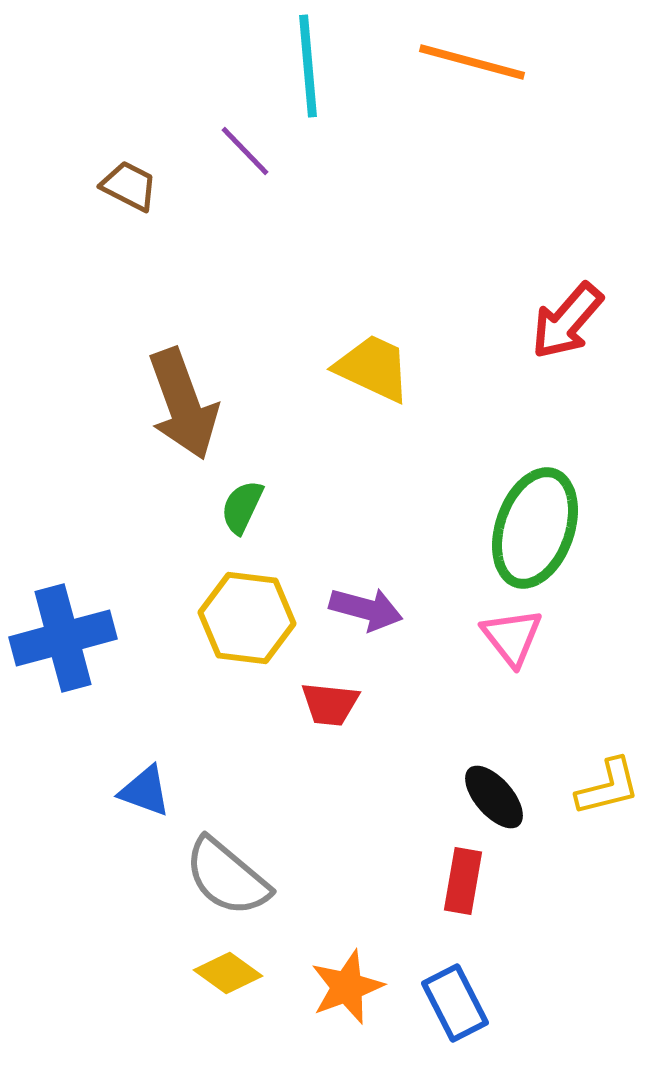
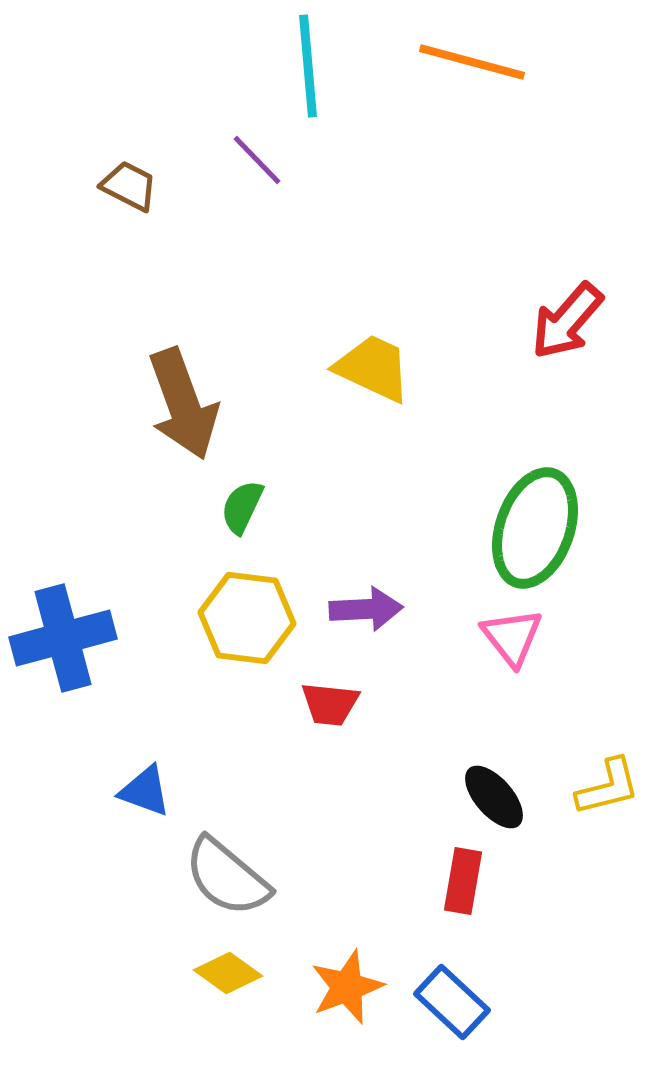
purple line: moved 12 px right, 9 px down
purple arrow: rotated 18 degrees counterclockwise
blue rectangle: moved 3 px left, 1 px up; rotated 20 degrees counterclockwise
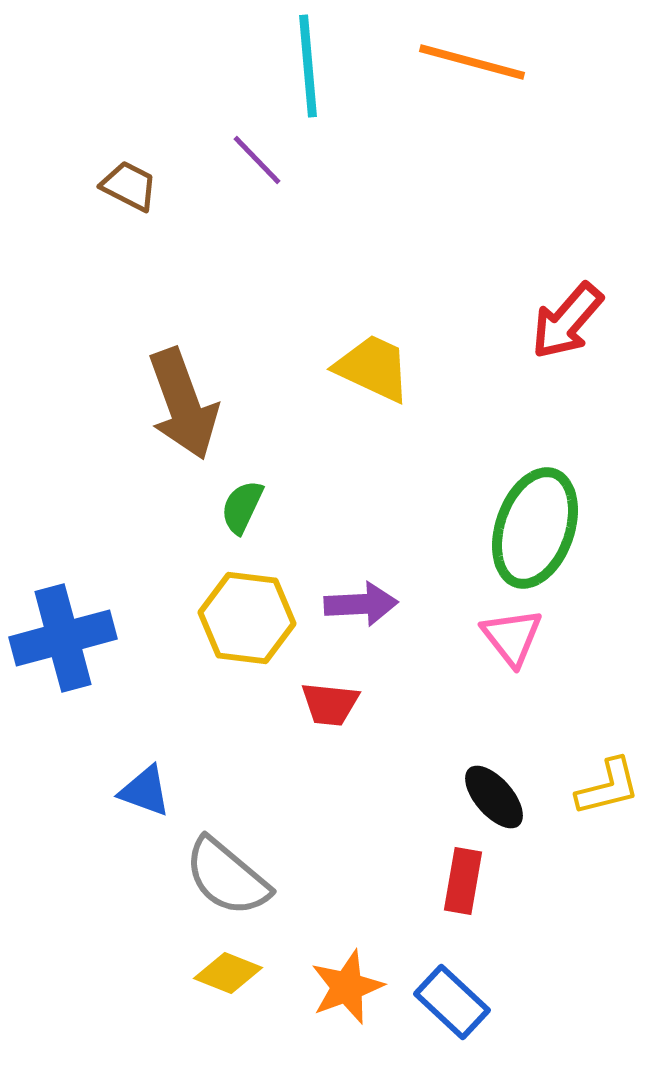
purple arrow: moved 5 px left, 5 px up
yellow diamond: rotated 14 degrees counterclockwise
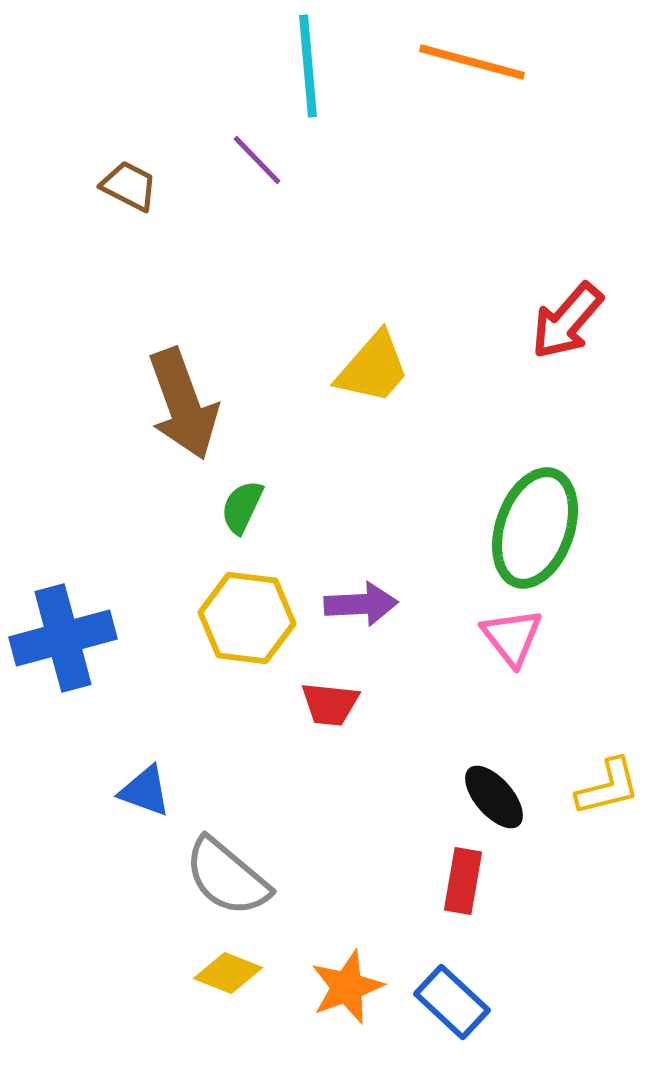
yellow trapezoid: rotated 106 degrees clockwise
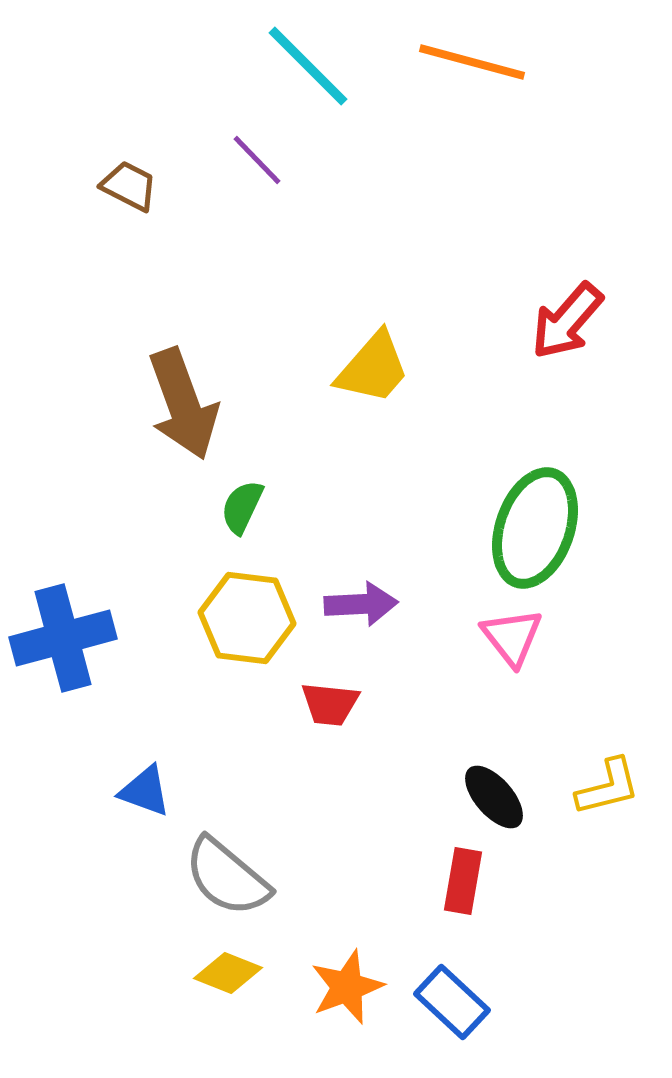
cyan line: rotated 40 degrees counterclockwise
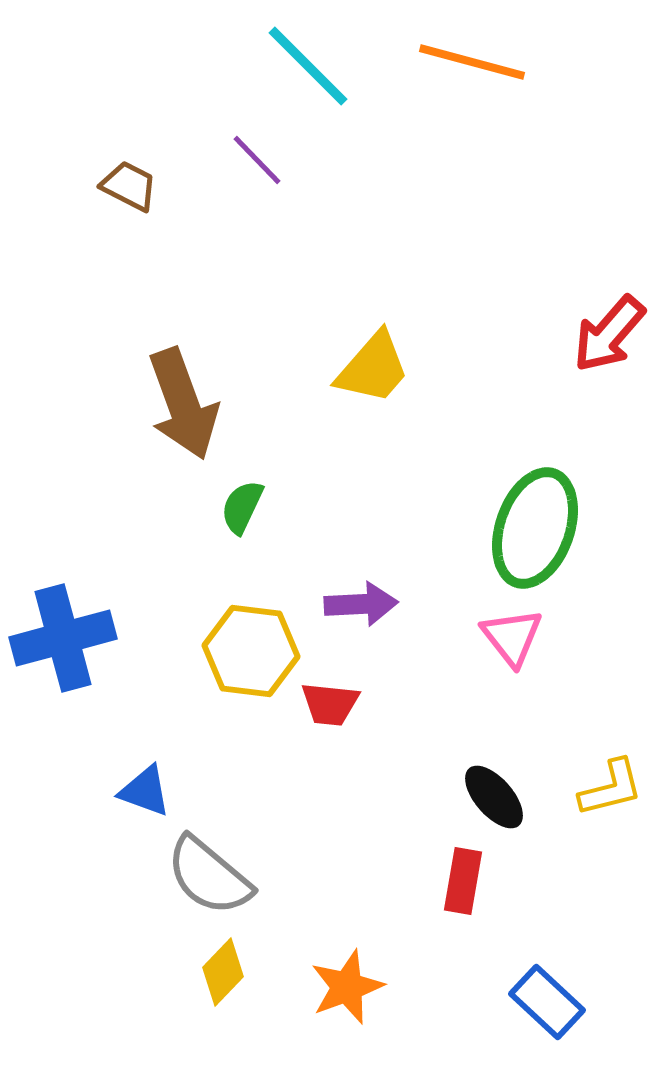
red arrow: moved 42 px right, 13 px down
yellow hexagon: moved 4 px right, 33 px down
yellow L-shape: moved 3 px right, 1 px down
gray semicircle: moved 18 px left, 1 px up
yellow diamond: moved 5 px left, 1 px up; rotated 68 degrees counterclockwise
blue rectangle: moved 95 px right
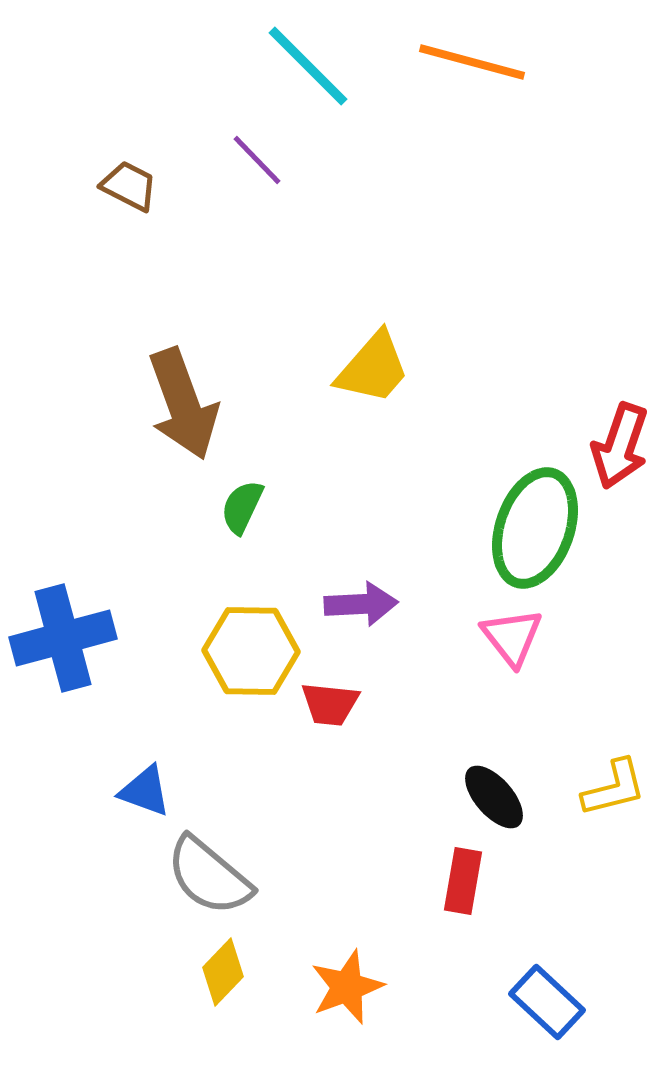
red arrow: moved 11 px right, 112 px down; rotated 22 degrees counterclockwise
yellow hexagon: rotated 6 degrees counterclockwise
yellow L-shape: moved 3 px right
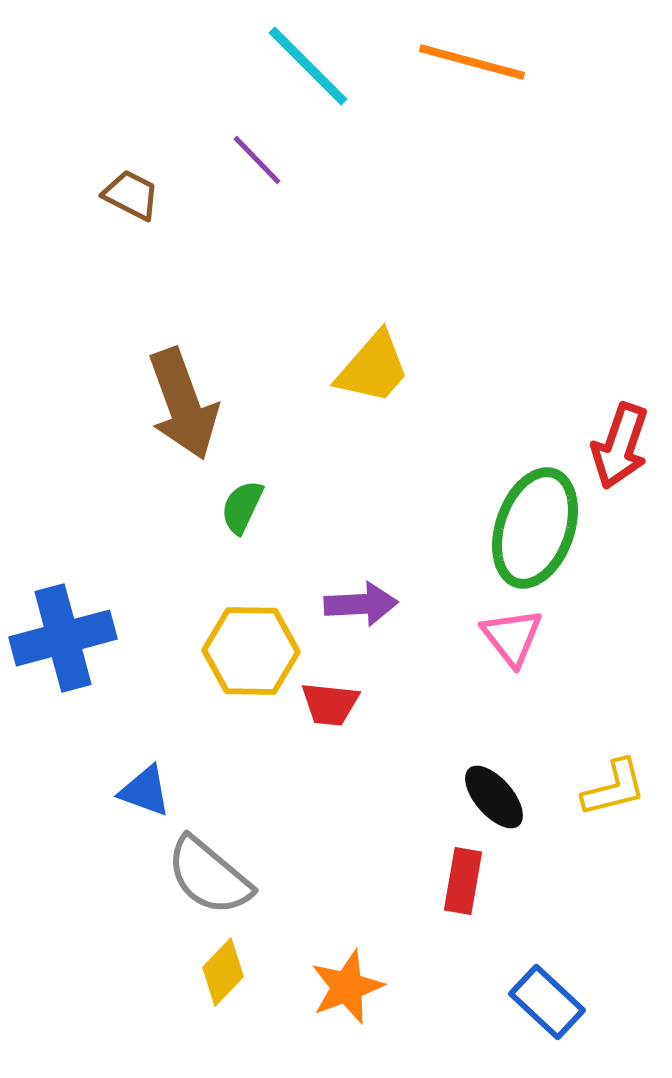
brown trapezoid: moved 2 px right, 9 px down
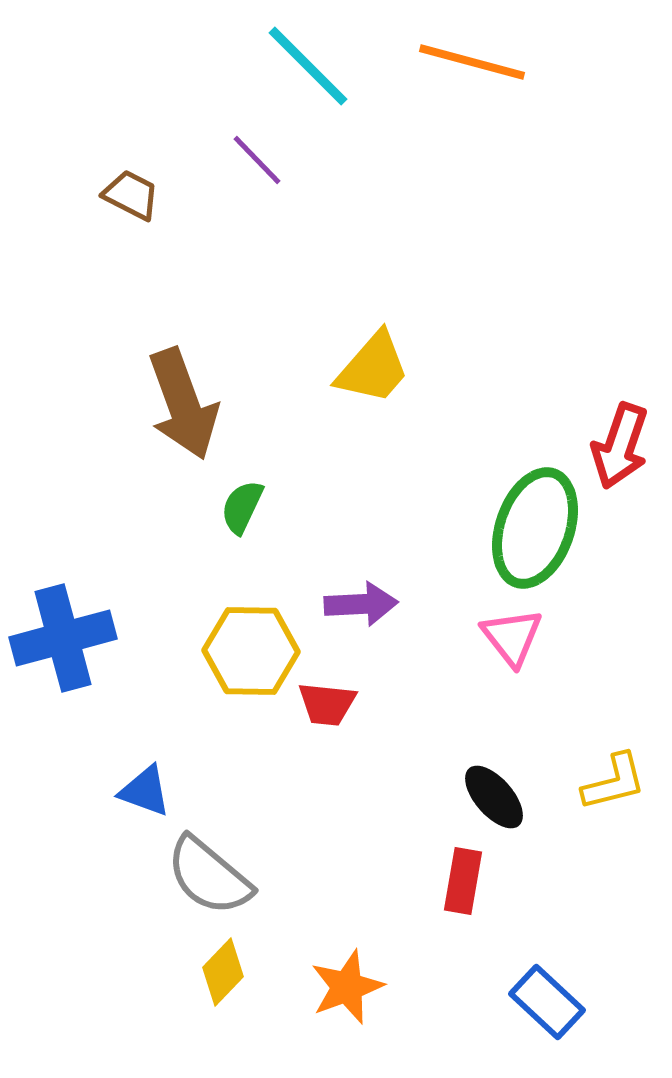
red trapezoid: moved 3 px left
yellow L-shape: moved 6 px up
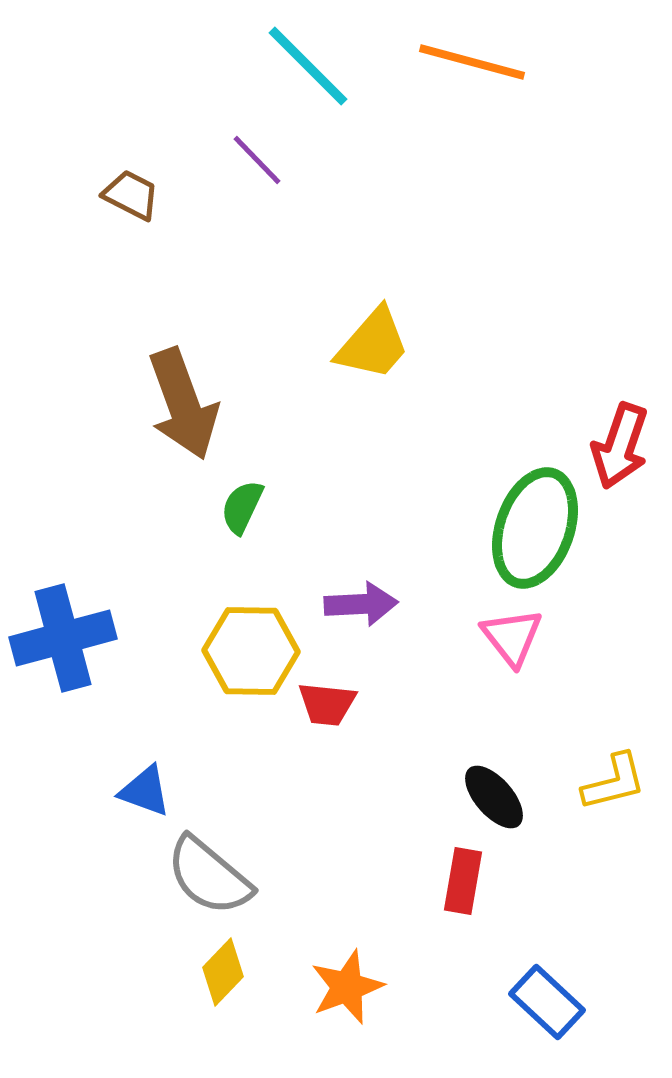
yellow trapezoid: moved 24 px up
